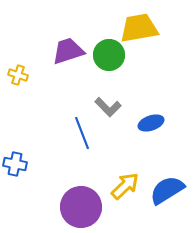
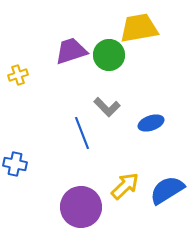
purple trapezoid: moved 3 px right
yellow cross: rotated 36 degrees counterclockwise
gray L-shape: moved 1 px left
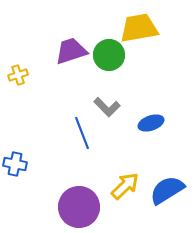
purple circle: moved 2 px left
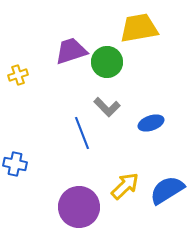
green circle: moved 2 px left, 7 px down
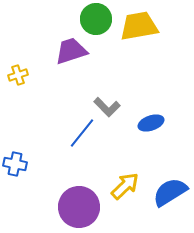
yellow trapezoid: moved 2 px up
green circle: moved 11 px left, 43 px up
blue line: rotated 60 degrees clockwise
blue semicircle: moved 3 px right, 2 px down
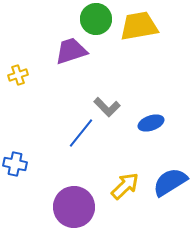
blue line: moved 1 px left
blue semicircle: moved 10 px up
purple circle: moved 5 px left
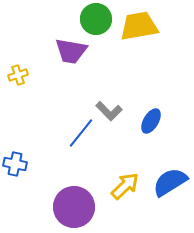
purple trapezoid: rotated 152 degrees counterclockwise
gray L-shape: moved 2 px right, 4 px down
blue ellipse: moved 2 px up; rotated 40 degrees counterclockwise
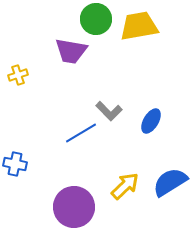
blue line: rotated 20 degrees clockwise
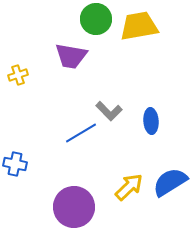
purple trapezoid: moved 5 px down
blue ellipse: rotated 35 degrees counterclockwise
yellow arrow: moved 4 px right, 1 px down
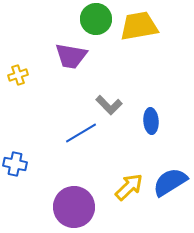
gray L-shape: moved 6 px up
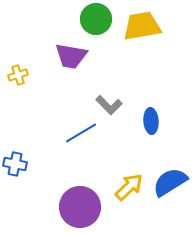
yellow trapezoid: moved 3 px right
purple circle: moved 6 px right
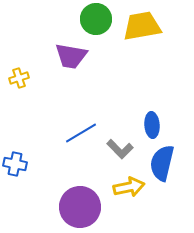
yellow cross: moved 1 px right, 3 px down
gray L-shape: moved 11 px right, 44 px down
blue ellipse: moved 1 px right, 4 px down
blue semicircle: moved 8 px left, 19 px up; rotated 45 degrees counterclockwise
yellow arrow: rotated 32 degrees clockwise
